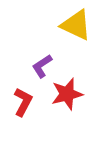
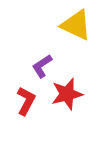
red L-shape: moved 3 px right, 1 px up
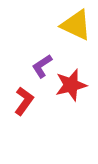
red star: moved 4 px right, 9 px up
red L-shape: moved 2 px left; rotated 8 degrees clockwise
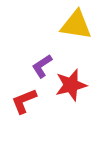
yellow triangle: rotated 16 degrees counterclockwise
red L-shape: rotated 148 degrees counterclockwise
